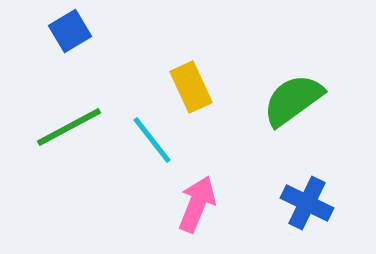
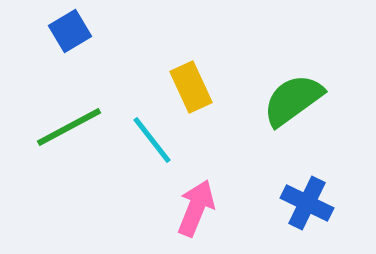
pink arrow: moved 1 px left, 4 px down
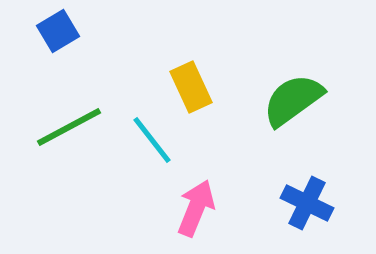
blue square: moved 12 px left
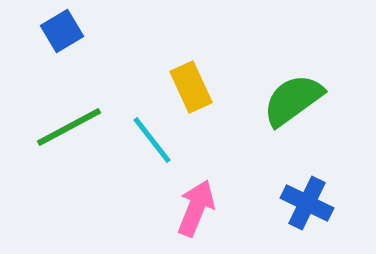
blue square: moved 4 px right
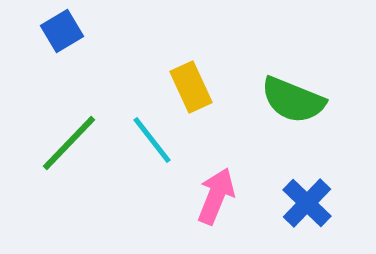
green semicircle: rotated 122 degrees counterclockwise
green line: moved 16 px down; rotated 18 degrees counterclockwise
blue cross: rotated 18 degrees clockwise
pink arrow: moved 20 px right, 12 px up
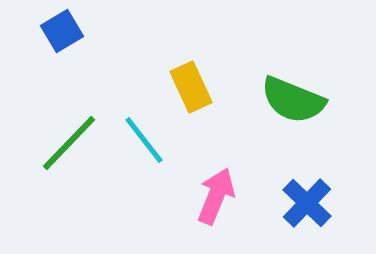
cyan line: moved 8 px left
